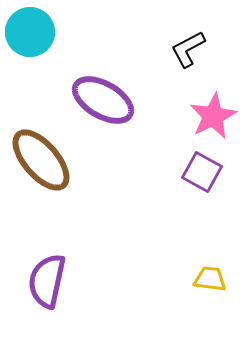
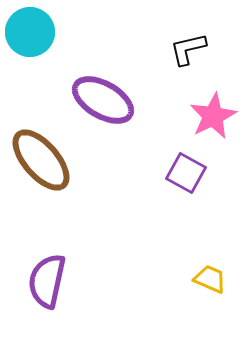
black L-shape: rotated 15 degrees clockwise
purple square: moved 16 px left, 1 px down
yellow trapezoid: rotated 16 degrees clockwise
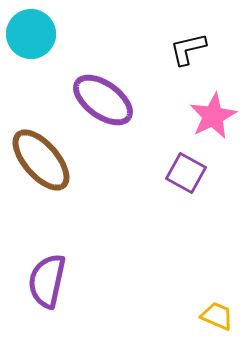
cyan circle: moved 1 px right, 2 px down
purple ellipse: rotated 6 degrees clockwise
yellow trapezoid: moved 7 px right, 37 px down
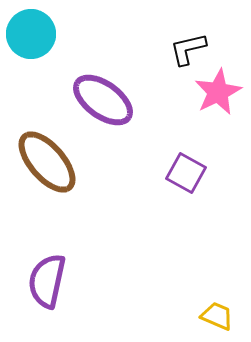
pink star: moved 5 px right, 24 px up
brown ellipse: moved 6 px right, 2 px down
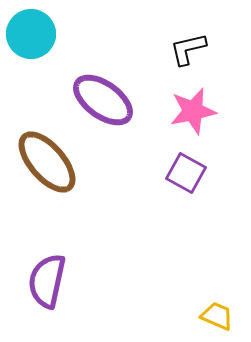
pink star: moved 25 px left, 19 px down; rotated 15 degrees clockwise
